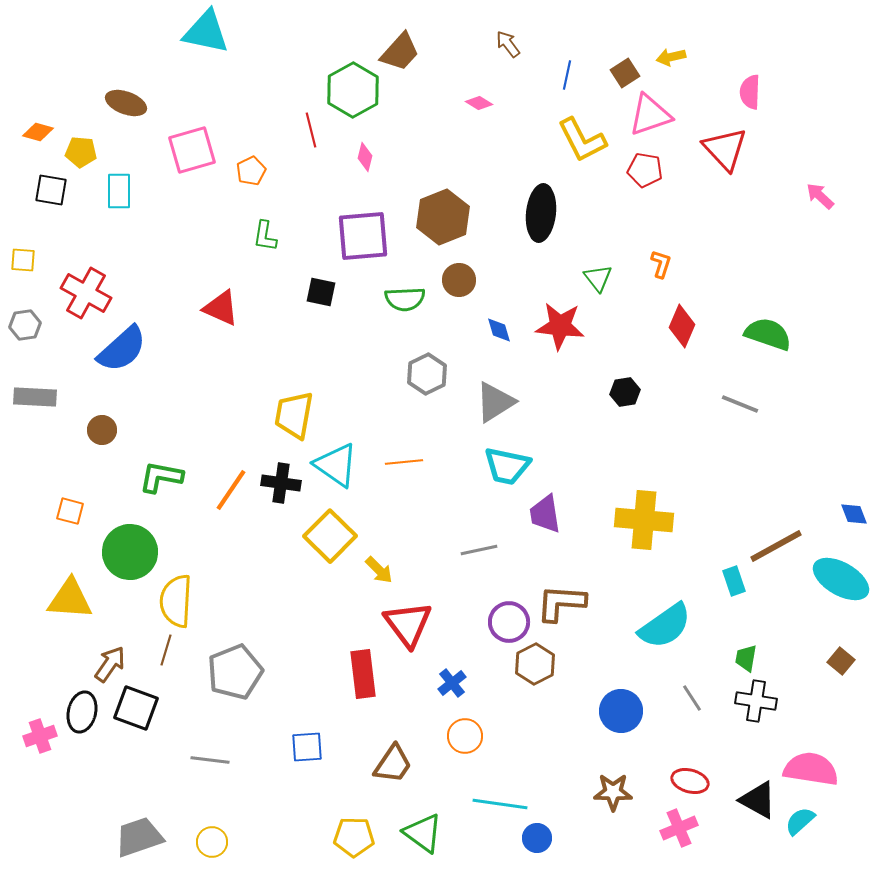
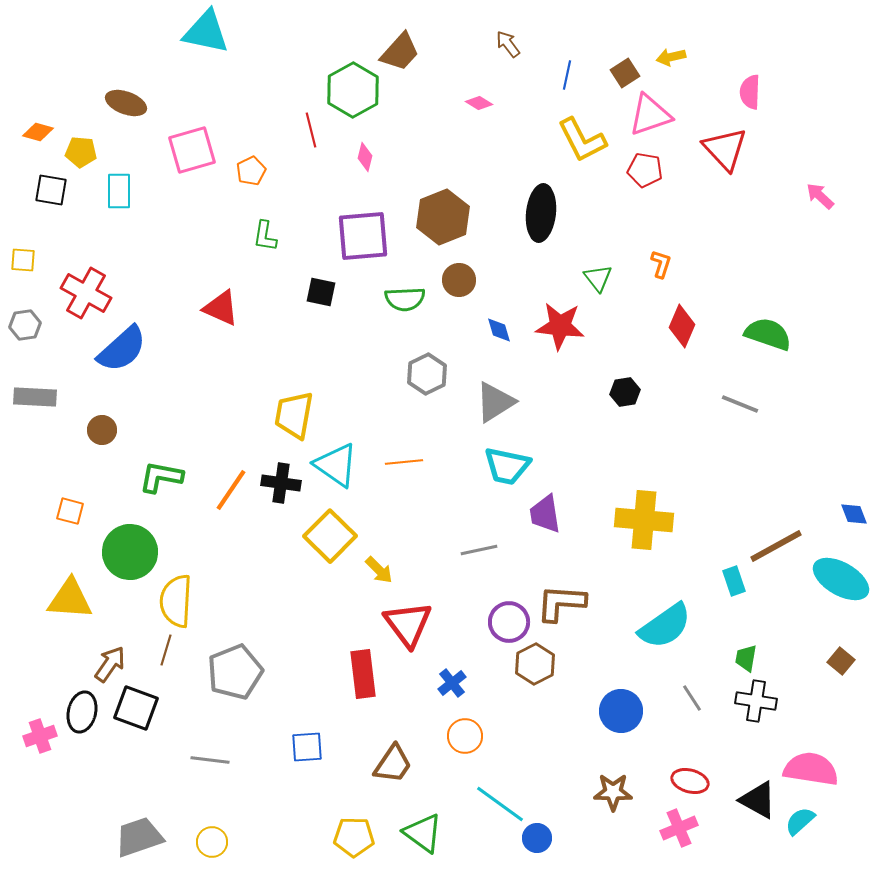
cyan line at (500, 804): rotated 28 degrees clockwise
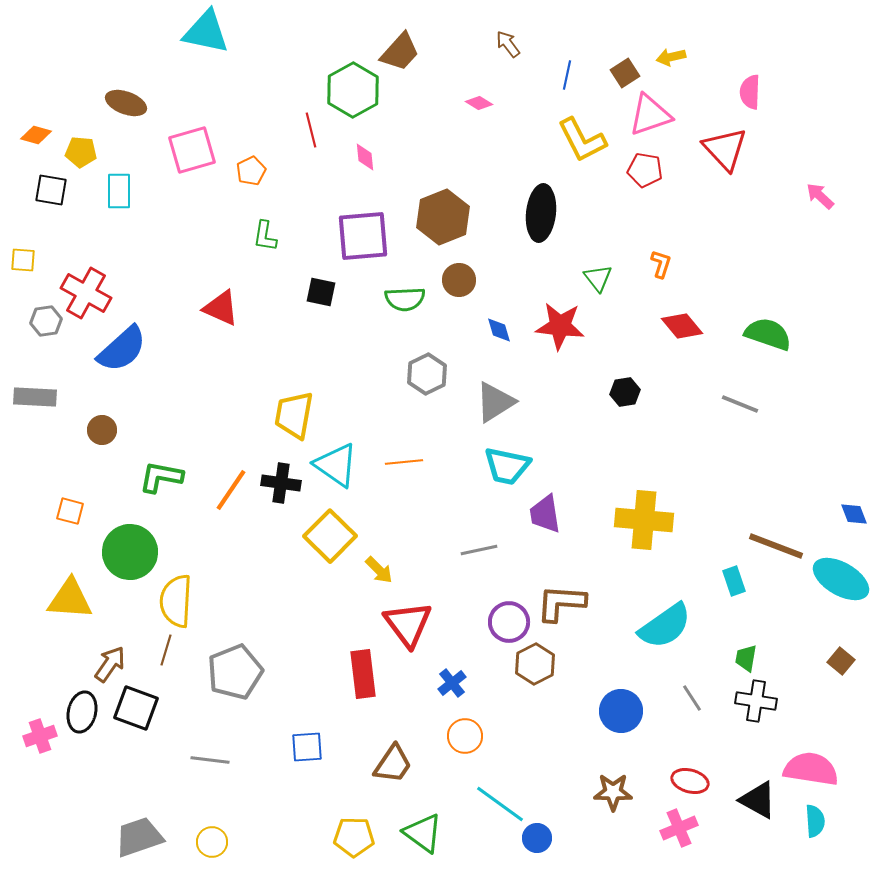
orange diamond at (38, 132): moved 2 px left, 3 px down
pink diamond at (365, 157): rotated 20 degrees counterclockwise
gray hexagon at (25, 325): moved 21 px right, 4 px up
red diamond at (682, 326): rotated 63 degrees counterclockwise
brown line at (776, 546): rotated 50 degrees clockwise
cyan semicircle at (800, 821): moved 15 px right; rotated 128 degrees clockwise
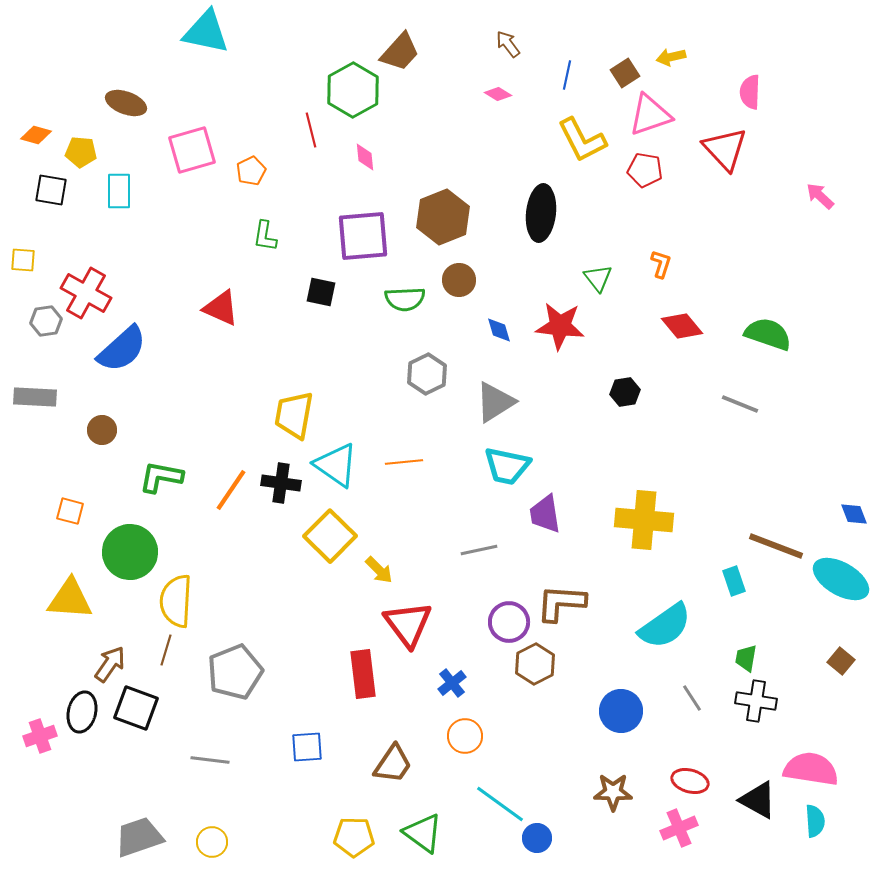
pink diamond at (479, 103): moved 19 px right, 9 px up
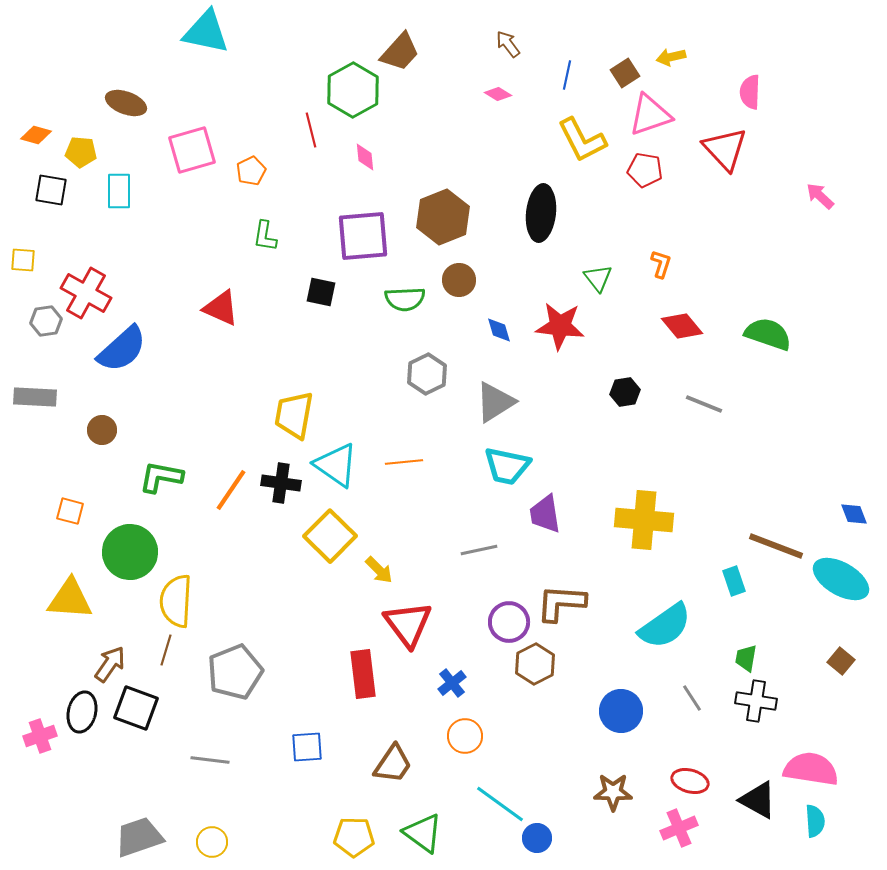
gray line at (740, 404): moved 36 px left
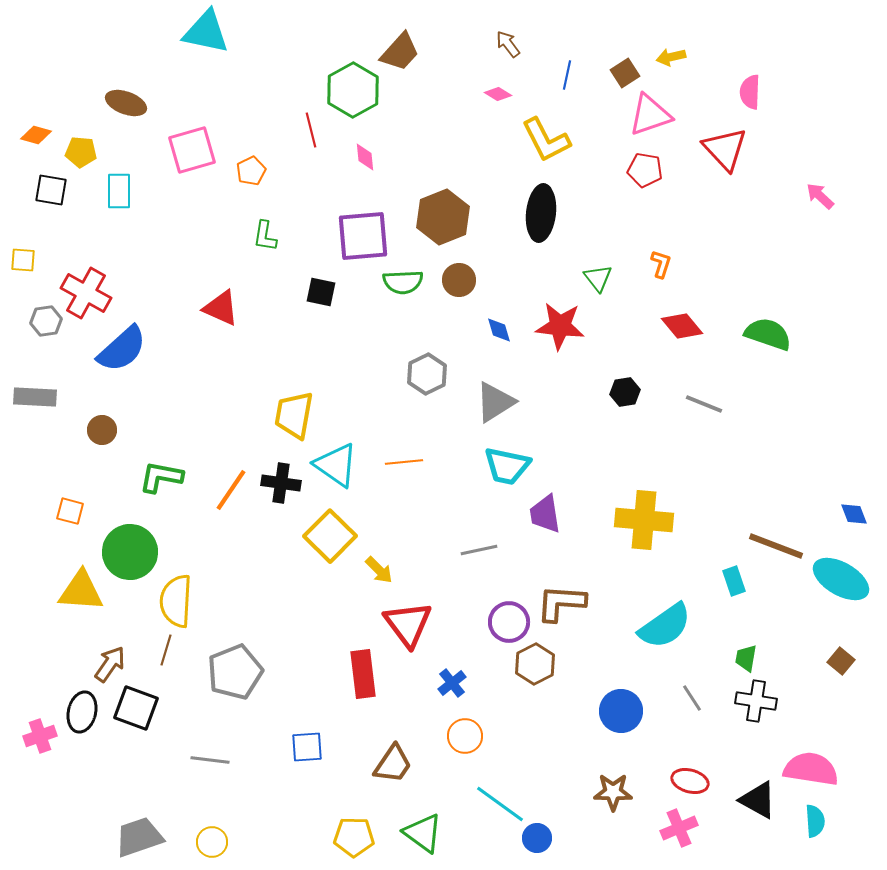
yellow L-shape at (582, 140): moved 36 px left
green semicircle at (405, 299): moved 2 px left, 17 px up
yellow triangle at (70, 599): moved 11 px right, 8 px up
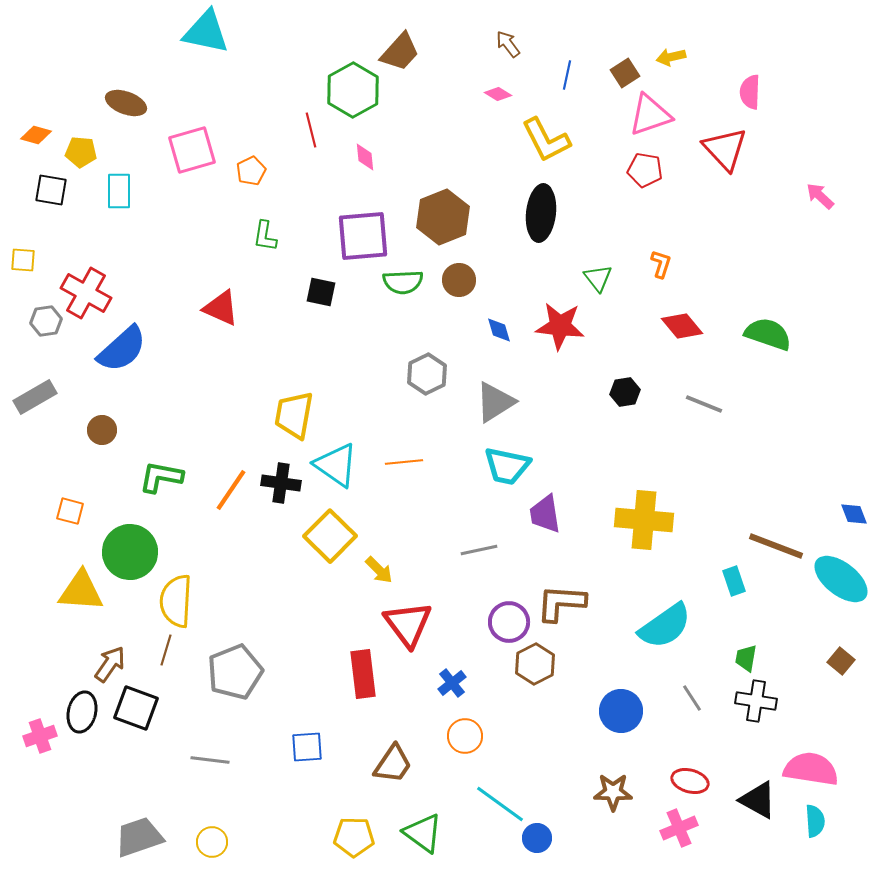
gray rectangle at (35, 397): rotated 33 degrees counterclockwise
cyan ellipse at (841, 579): rotated 8 degrees clockwise
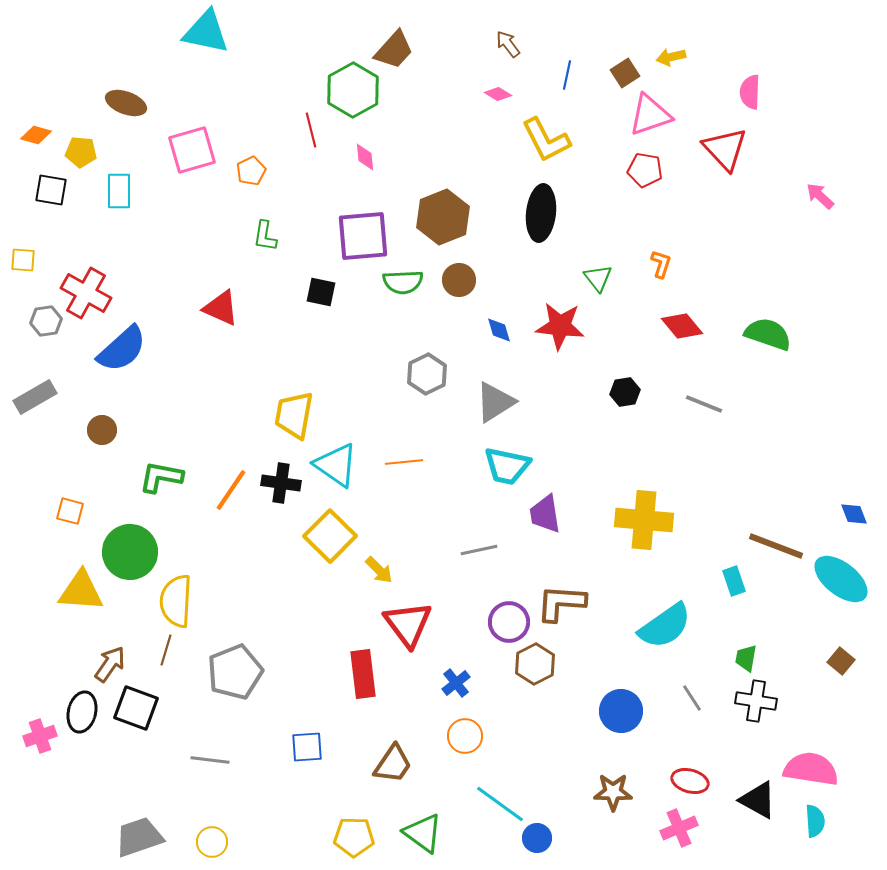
brown trapezoid at (400, 52): moved 6 px left, 2 px up
blue cross at (452, 683): moved 4 px right
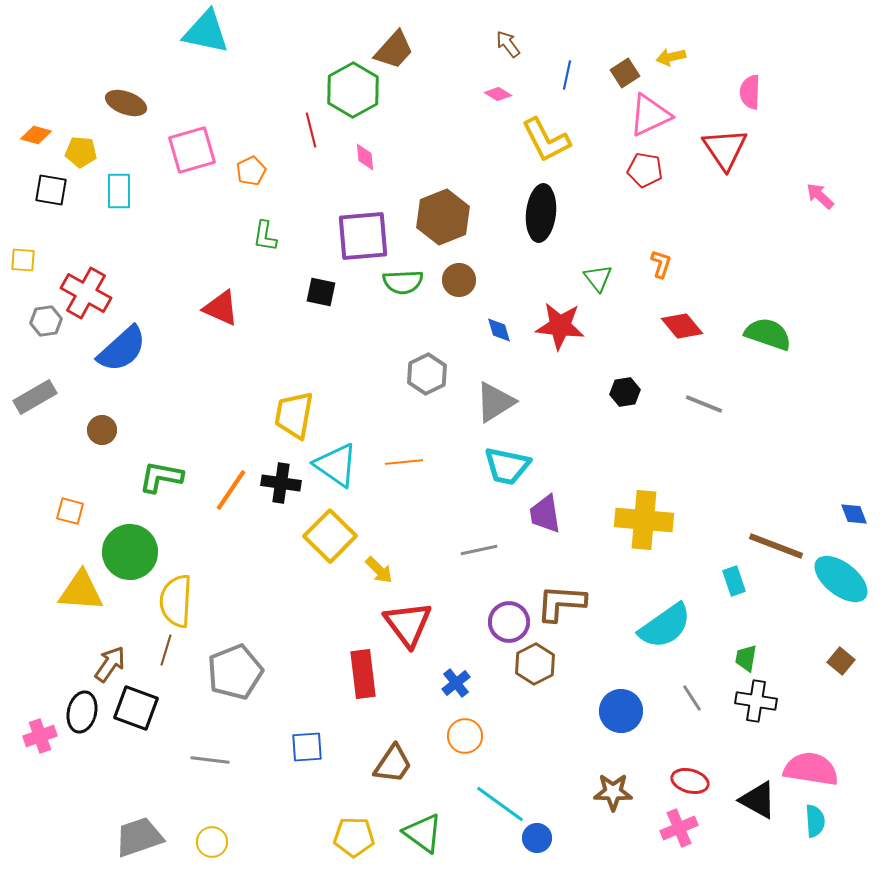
pink triangle at (650, 115): rotated 6 degrees counterclockwise
red triangle at (725, 149): rotated 9 degrees clockwise
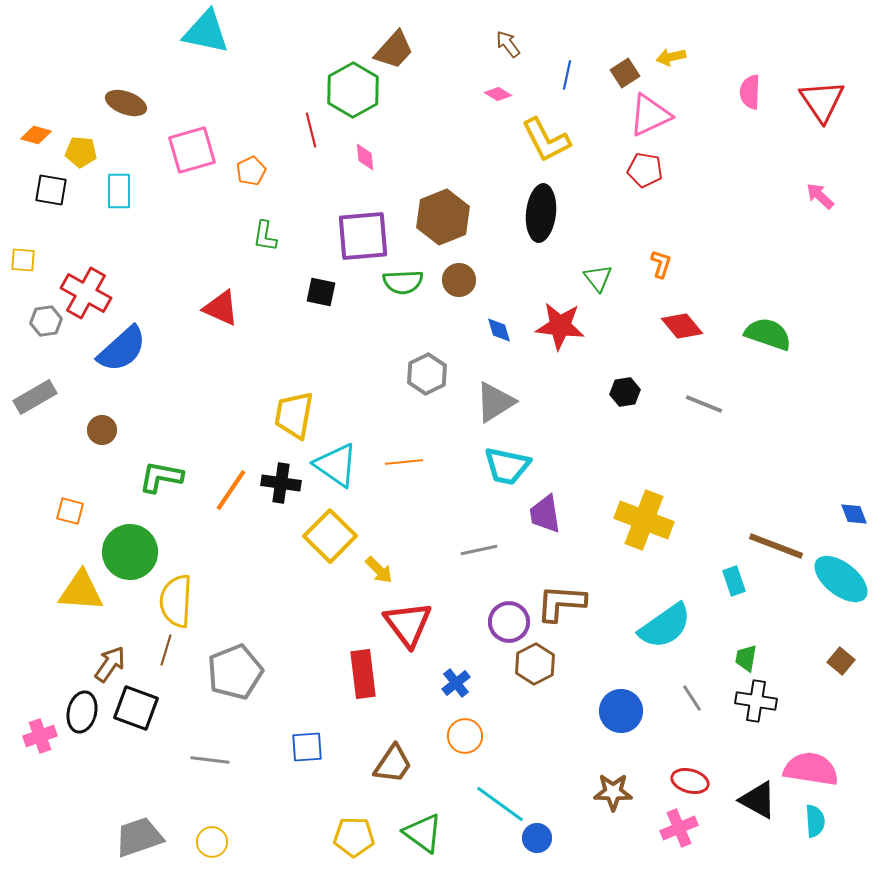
red triangle at (725, 149): moved 97 px right, 48 px up
yellow cross at (644, 520): rotated 16 degrees clockwise
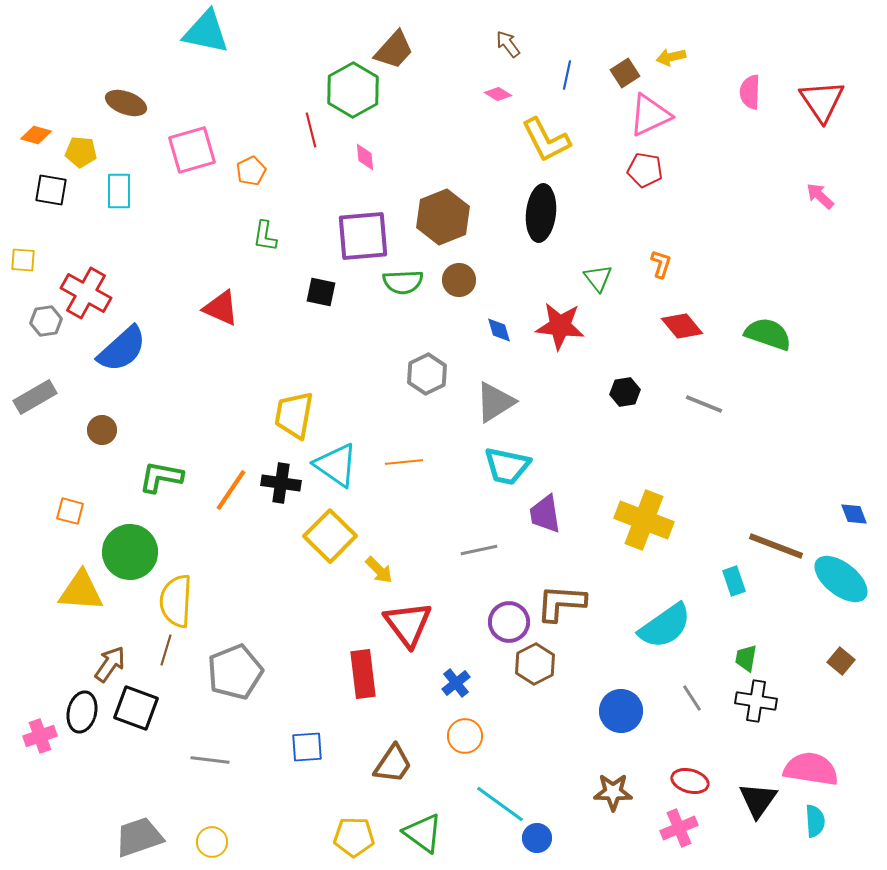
black triangle at (758, 800): rotated 36 degrees clockwise
